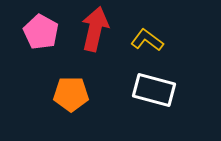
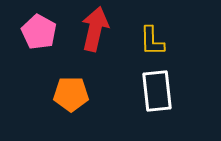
pink pentagon: moved 2 px left
yellow L-shape: moved 5 px right, 1 px down; rotated 128 degrees counterclockwise
white rectangle: moved 3 px right, 1 px down; rotated 69 degrees clockwise
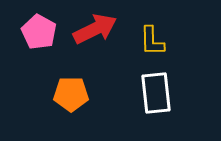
red arrow: rotated 51 degrees clockwise
white rectangle: moved 1 px left, 2 px down
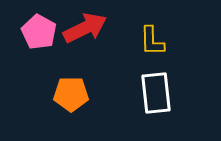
red arrow: moved 10 px left, 1 px up
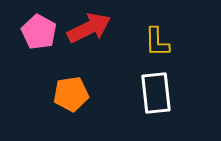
red arrow: moved 4 px right
yellow L-shape: moved 5 px right, 1 px down
orange pentagon: rotated 8 degrees counterclockwise
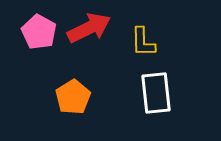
yellow L-shape: moved 14 px left
orange pentagon: moved 2 px right, 3 px down; rotated 24 degrees counterclockwise
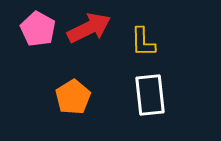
pink pentagon: moved 1 px left, 3 px up
white rectangle: moved 6 px left, 2 px down
